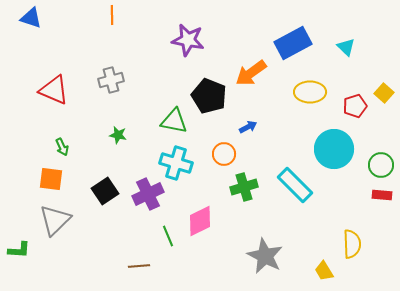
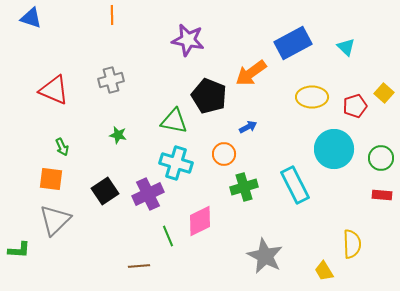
yellow ellipse: moved 2 px right, 5 px down
green circle: moved 7 px up
cyan rectangle: rotated 18 degrees clockwise
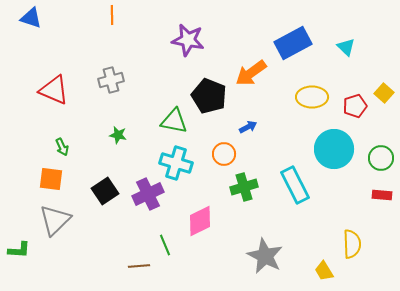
green line: moved 3 px left, 9 px down
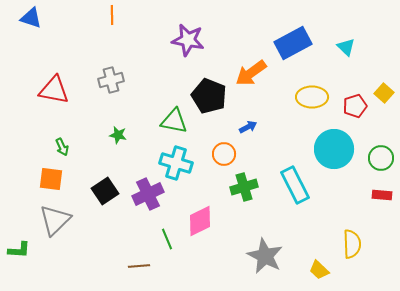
red triangle: rotated 12 degrees counterclockwise
green line: moved 2 px right, 6 px up
yellow trapezoid: moved 5 px left, 1 px up; rotated 15 degrees counterclockwise
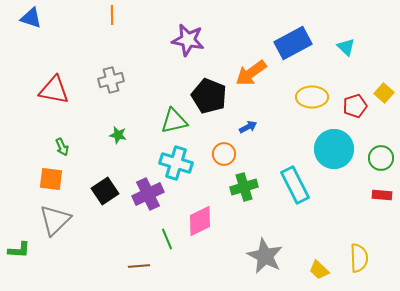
green triangle: rotated 24 degrees counterclockwise
yellow semicircle: moved 7 px right, 14 px down
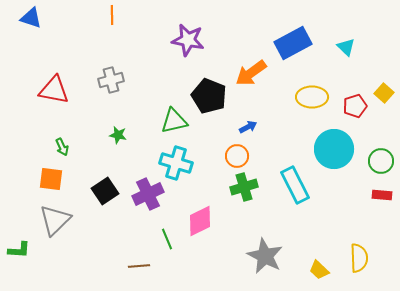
orange circle: moved 13 px right, 2 px down
green circle: moved 3 px down
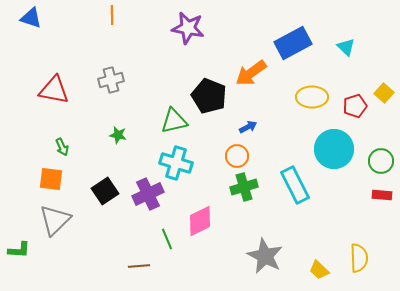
purple star: moved 12 px up
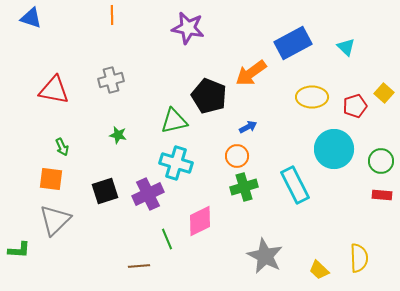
black square: rotated 16 degrees clockwise
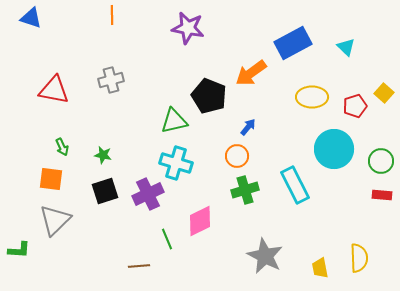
blue arrow: rotated 24 degrees counterclockwise
green star: moved 15 px left, 20 px down
green cross: moved 1 px right, 3 px down
yellow trapezoid: moved 1 px right, 2 px up; rotated 35 degrees clockwise
